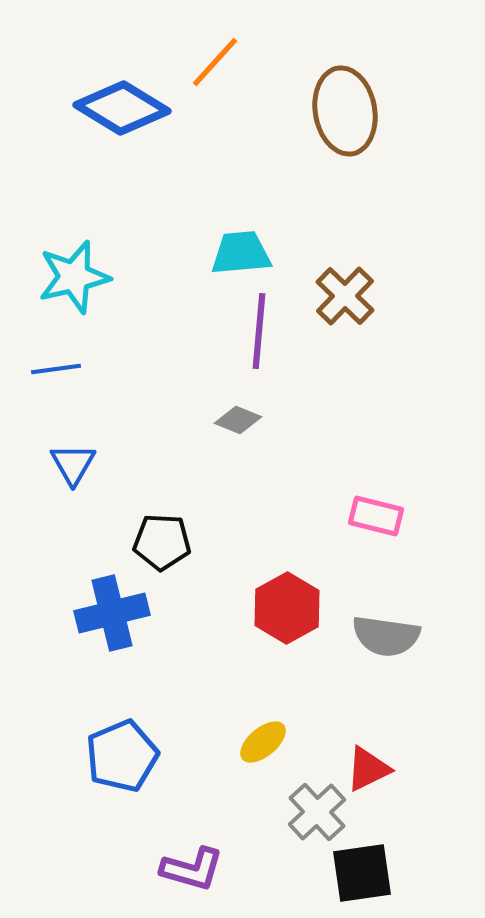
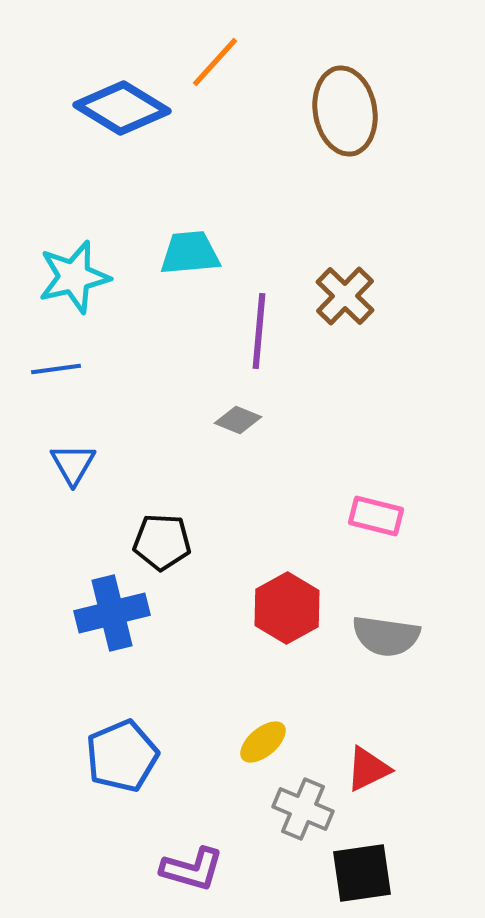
cyan trapezoid: moved 51 px left
gray cross: moved 14 px left, 3 px up; rotated 24 degrees counterclockwise
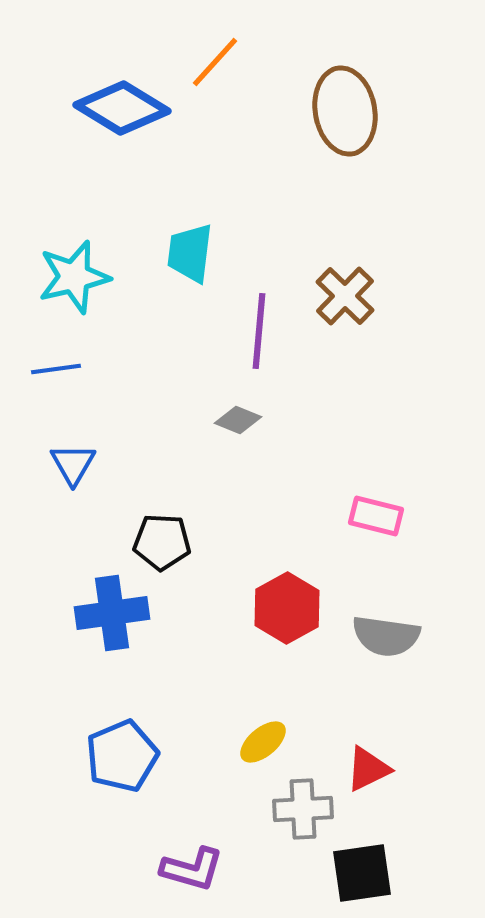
cyan trapezoid: rotated 78 degrees counterclockwise
blue cross: rotated 6 degrees clockwise
gray cross: rotated 26 degrees counterclockwise
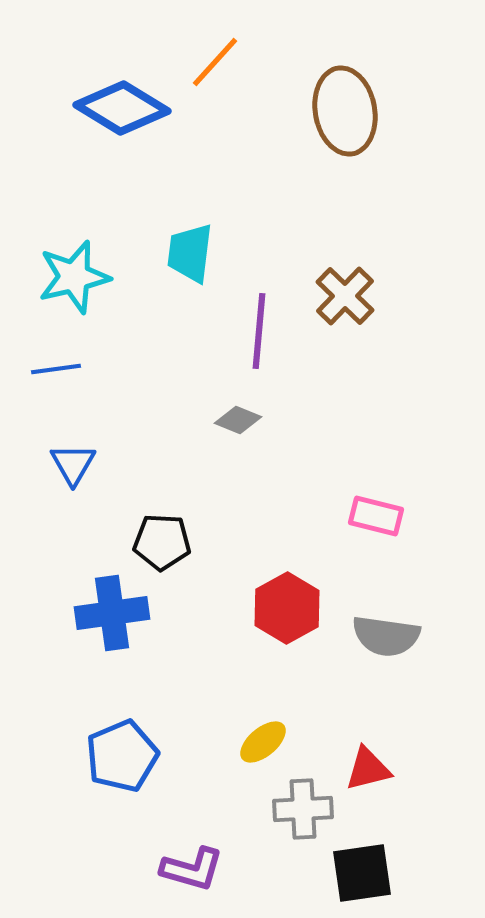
red triangle: rotated 12 degrees clockwise
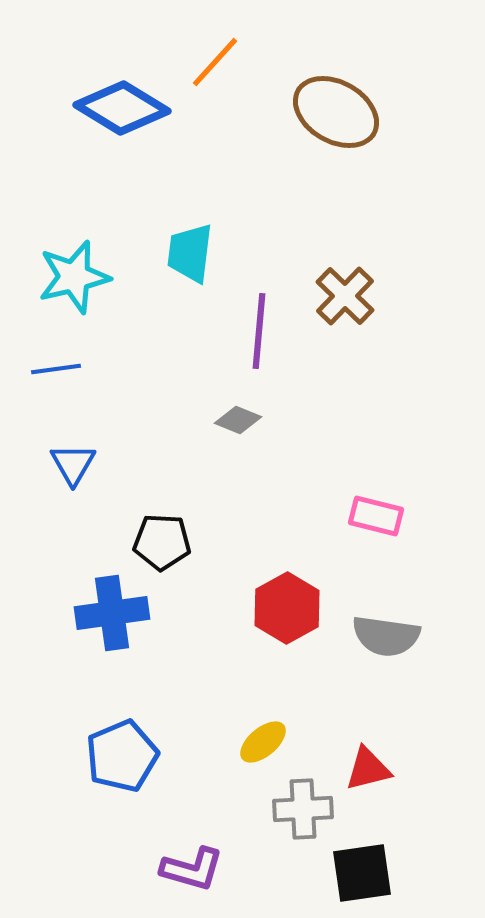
brown ellipse: moved 9 px left, 1 px down; rotated 50 degrees counterclockwise
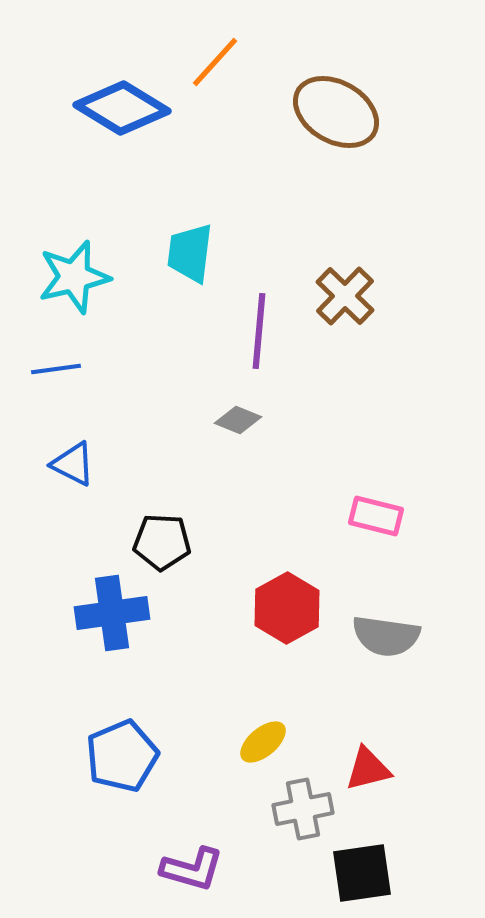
blue triangle: rotated 33 degrees counterclockwise
gray cross: rotated 8 degrees counterclockwise
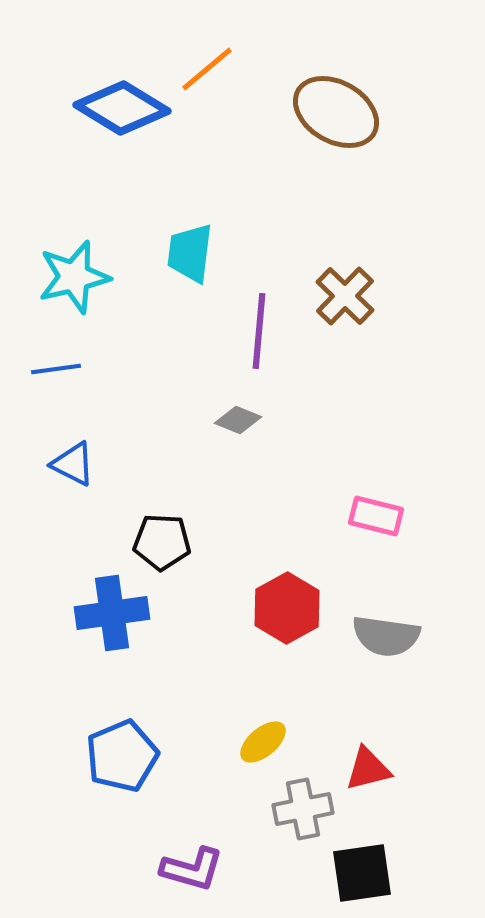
orange line: moved 8 px left, 7 px down; rotated 8 degrees clockwise
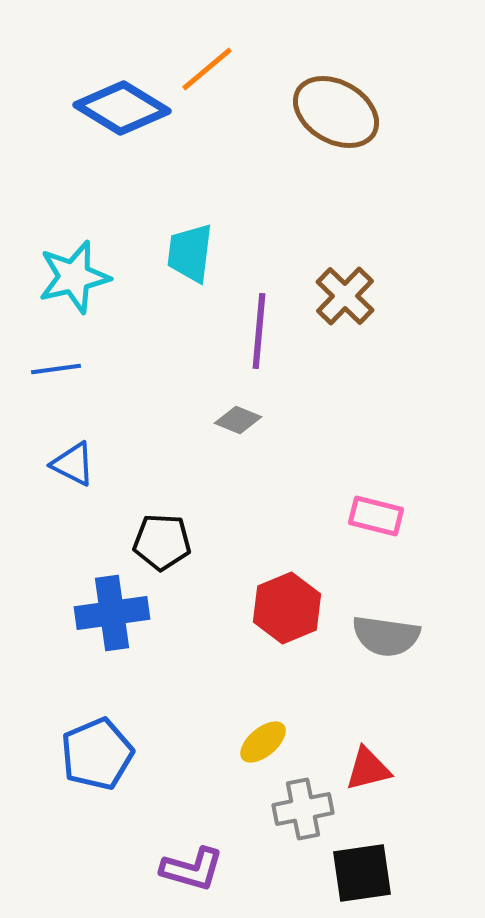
red hexagon: rotated 6 degrees clockwise
blue pentagon: moved 25 px left, 2 px up
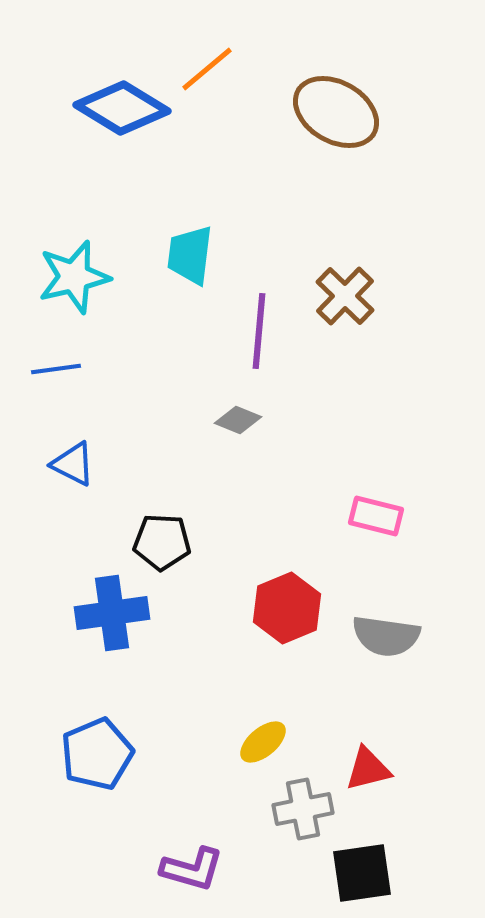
cyan trapezoid: moved 2 px down
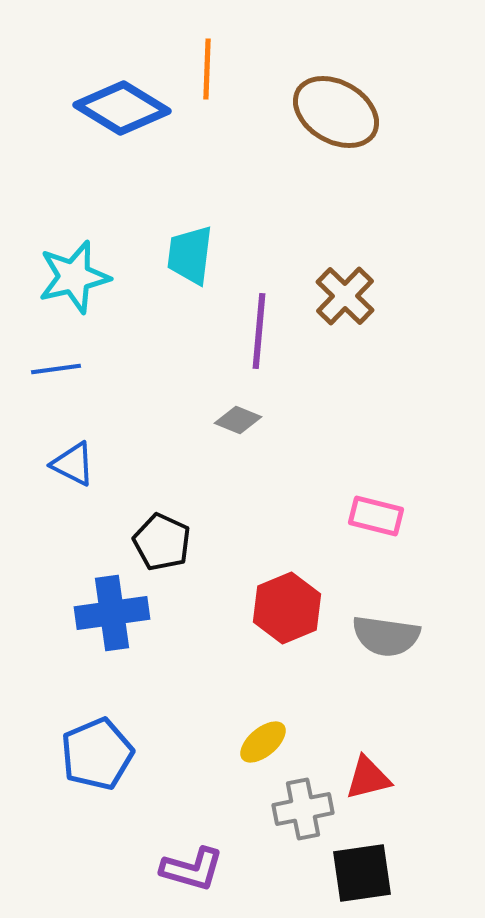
orange line: rotated 48 degrees counterclockwise
black pentagon: rotated 22 degrees clockwise
red triangle: moved 9 px down
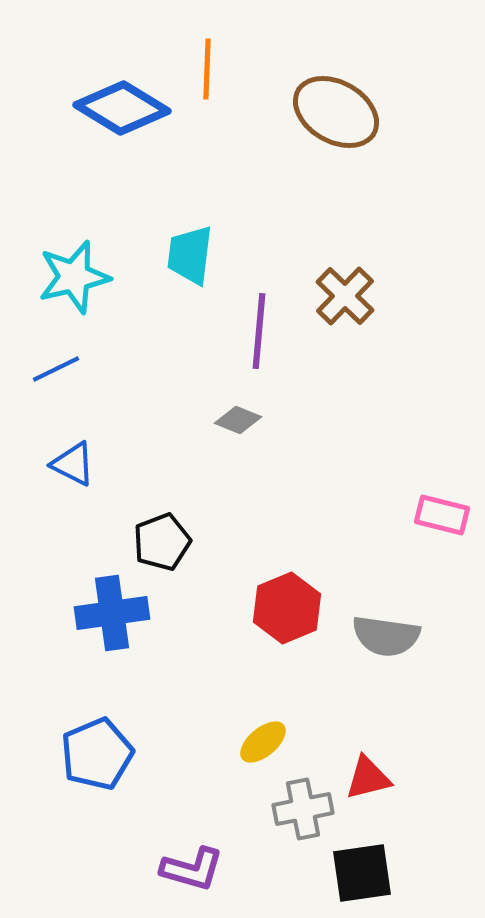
blue line: rotated 18 degrees counterclockwise
pink rectangle: moved 66 px right, 1 px up
black pentagon: rotated 26 degrees clockwise
